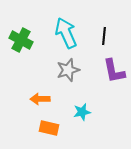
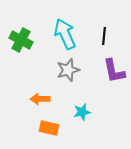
cyan arrow: moved 1 px left, 1 px down
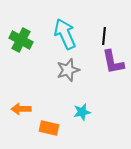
purple L-shape: moved 1 px left, 9 px up
orange arrow: moved 19 px left, 10 px down
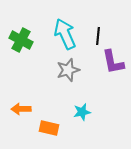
black line: moved 6 px left
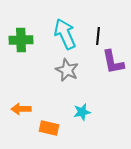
green cross: rotated 30 degrees counterclockwise
gray star: moved 1 px left; rotated 30 degrees counterclockwise
